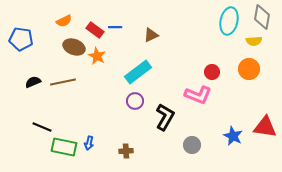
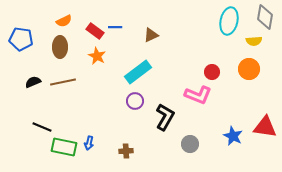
gray diamond: moved 3 px right
red rectangle: moved 1 px down
brown ellipse: moved 14 px left; rotated 70 degrees clockwise
gray circle: moved 2 px left, 1 px up
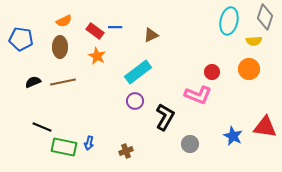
gray diamond: rotated 10 degrees clockwise
brown cross: rotated 16 degrees counterclockwise
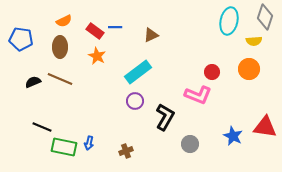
brown line: moved 3 px left, 3 px up; rotated 35 degrees clockwise
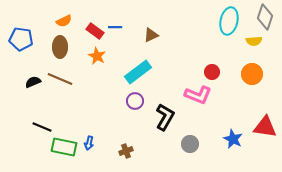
orange circle: moved 3 px right, 5 px down
blue star: moved 3 px down
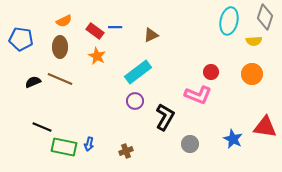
red circle: moved 1 px left
blue arrow: moved 1 px down
